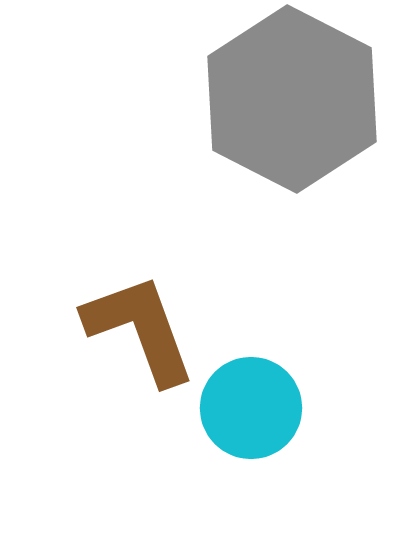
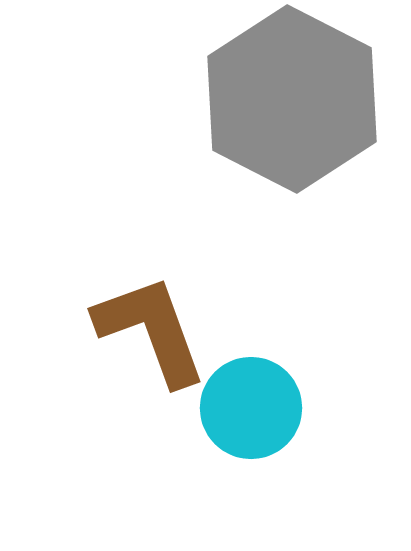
brown L-shape: moved 11 px right, 1 px down
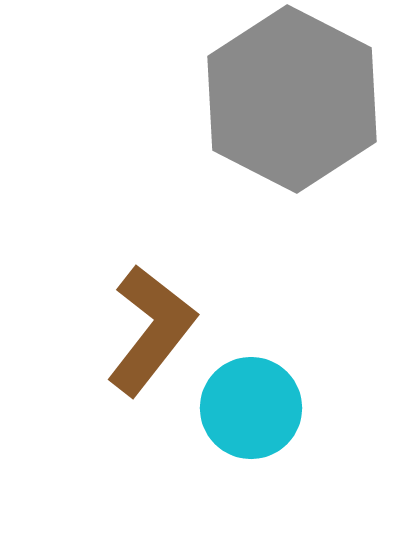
brown L-shape: rotated 58 degrees clockwise
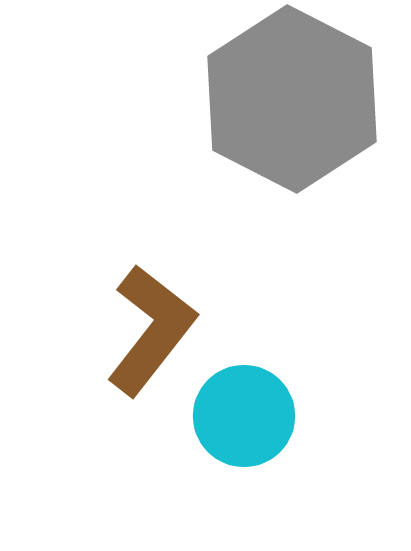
cyan circle: moved 7 px left, 8 px down
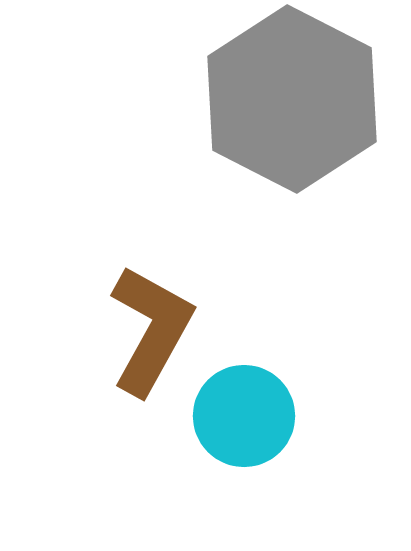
brown L-shape: rotated 9 degrees counterclockwise
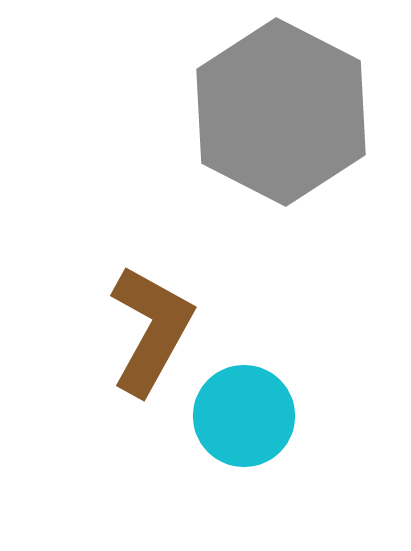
gray hexagon: moved 11 px left, 13 px down
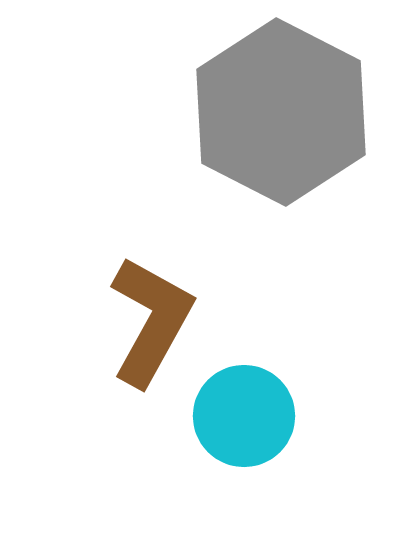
brown L-shape: moved 9 px up
